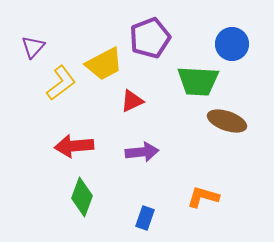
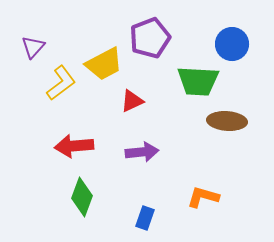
brown ellipse: rotated 15 degrees counterclockwise
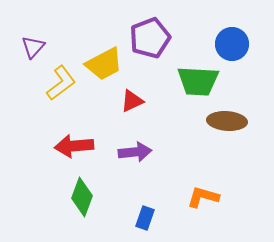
purple arrow: moved 7 px left
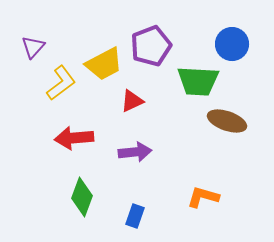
purple pentagon: moved 1 px right, 8 px down
brown ellipse: rotated 15 degrees clockwise
red arrow: moved 8 px up
blue rectangle: moved 10 px left, 2 px up
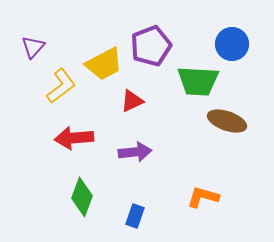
yellow L-shape: moved 3 px down
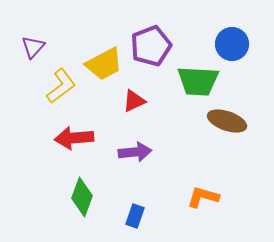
red triangle: moved 2 px right
